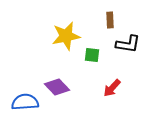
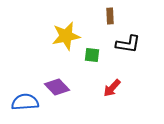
brown rectangle: moved 4 px up
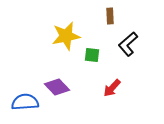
black L-shape: rotated 130 degrees clockwise
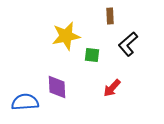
purple diamond: rotated 40 degrees clockwise
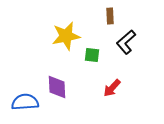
black L-shape: moved 2 px left, 2 px up
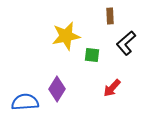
black L-shape: moved 1 px down
purple diamond: moved 2 px down; rotated 35 degrees clockwise
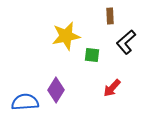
black L-shape: moved 1 px up
purple diamond: moved 1 px left, 1 px down
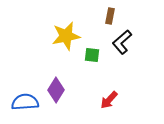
brown rectangle: rotated 14 degrees clockwise
black L-shape: moved 4 px left
red arrow: moved 3 px left, 12 px down
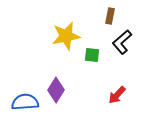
red arrow: moved 8 px right, 5 px up
